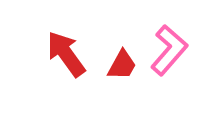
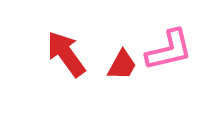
pink L-shape: rotated 36 degrees clockwise
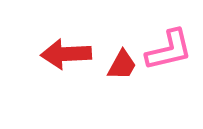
red arrow: rotated 57 degrees counterclockwise
